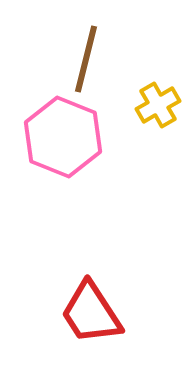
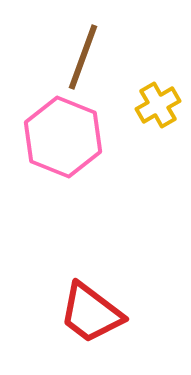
brown line: moved 3 px left, 2 px up; rotated 6 degrees clockwise
red trapezoid: rotated 20 degrees counterclockwise
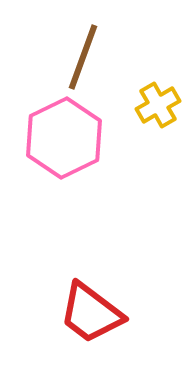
pink hexagon: moved 1 px right, 1 px down; rotated 12 degrees clockwise
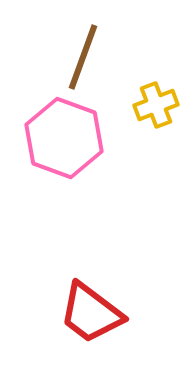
yellow cross: moved 2 px left; rotated 9 degrees clockwise
pink hexagon: rotated 14 degrees counterclockwise
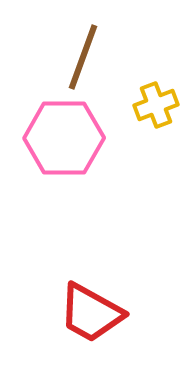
pink hexagon: rotated 20 degrees counterclockwise
red trapezoid: rotated 8 degrees counterclockwise
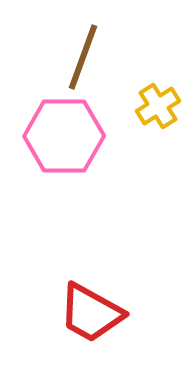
yellow cross: moved 2 px right, 1 px down; rotated 12 degrees counterclockwise
pink hexagon: moved 2 px up
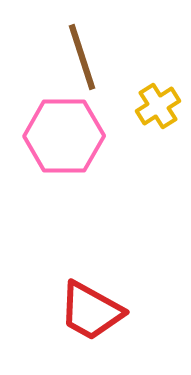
brown line: moved 1 px left; rotated 38 degrees counterclockwise
red trapezoid: moved 2 px up
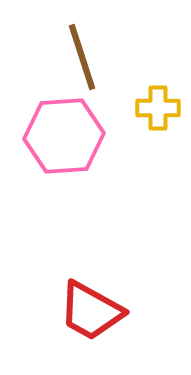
yellow cross: moved 2 px down; rotated 33 degrees clockwise
pink hexagon: rotated 4 degrees counterclockwise
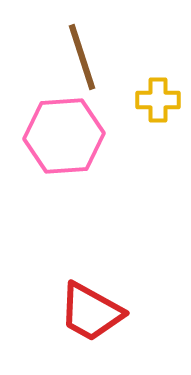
yellow cross: moved 8 px up
red trapezoid: moved 1 px down
